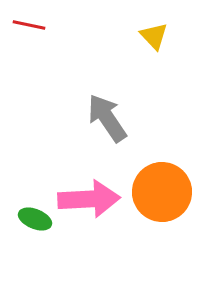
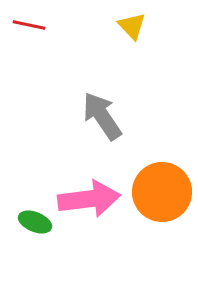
yellow triangle: moved 22 px left, 10 px up
gray arrow: moved 5 px left, 2 px up
pink arrow: rotated 4 degrees counterclockwise
green ellipse: moved 3 px down
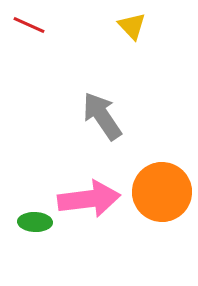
red line: rotated 12 degrees clockwise
green ellipse: rotated 20 degrees counterclockwise
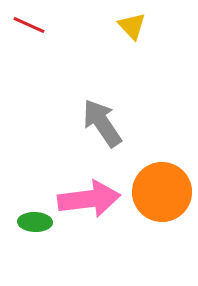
gray arrow: moved 7 px down
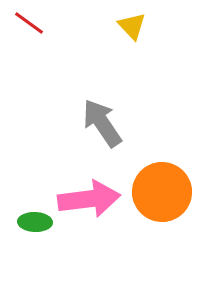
red line: moved 2 px up; rotated 12 degrees clockwise
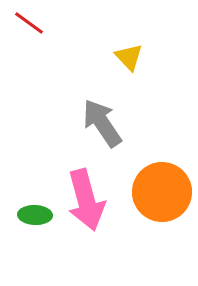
yellow triangle: moved 3 px left, 31 px down
pink arrow: moved 3 px left, 1 px down; rotated 82 degrees clockwise
green ellipse: moved 7 px up
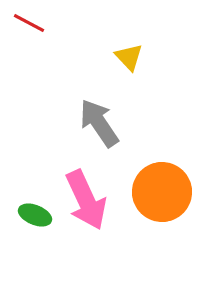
red line: rotated 8 degrees counterclockwise
gray arrow: moved 3 px left
pink arrow: rotated 10 degrees counterclockwise
green ellipse: rotated 20 degrees clockwise
